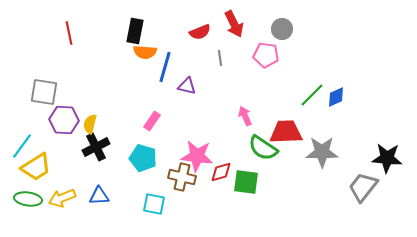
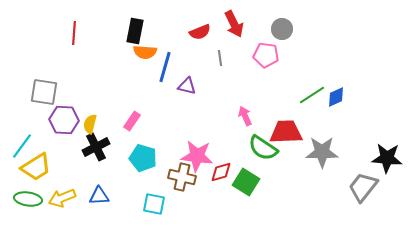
red line: moved 5 px right; rotated 15 degrees clockwise
green line: rotated 12 degrees clockwise
pink rectangle: moved 20 px left
green square: rotated 24 degrees clockwise
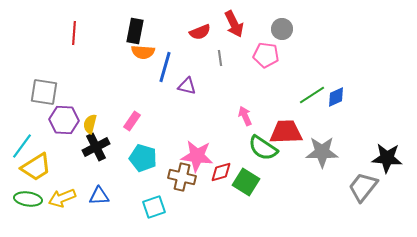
orange semicircle: moved 2 px left
cyan square: moved 3 px down; rotated 30 degrees counterclockwise
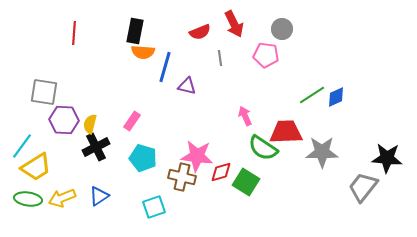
blue triangle: rotated 30 degrees counterclockwise
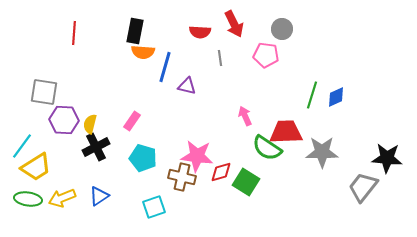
red semicircle: rotated 25 degrees clockwise
green line: rotated 40 degrees counterclockwise
green semicircle: moved 4 px right
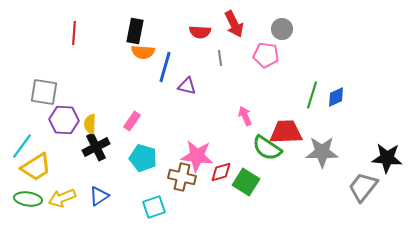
yellow semicircle: rotated 12 degrees counterclockwise
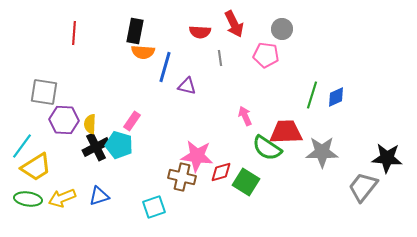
cyan pentagon: moved 24 px left, 13 px up
blue triangle: rotated 15 degrees clockwise
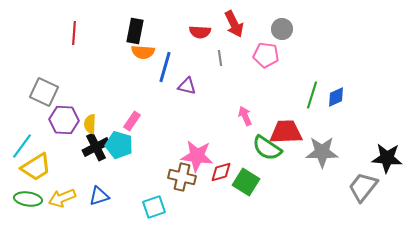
gray square: rotated 16 degrees clockwise
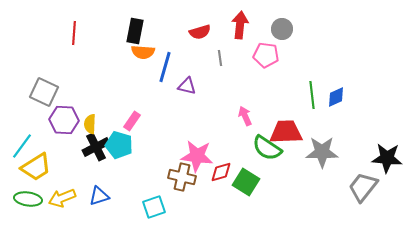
red arrow: moved 6 px right, 1 px down; rotated 148 degrees counterclockwise
red semicircle: rotated 20 degrees counterclockwise
green line: rotated 24 degrees counterclockwise
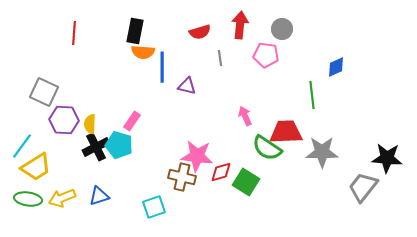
blue line: moved 3 px left; rotated 16 degrees counterclockwise
blue diamond: moved 30 px up
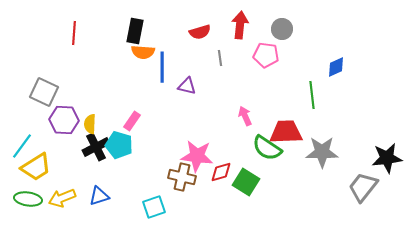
black star: rotated 12 degrees counterclockwise
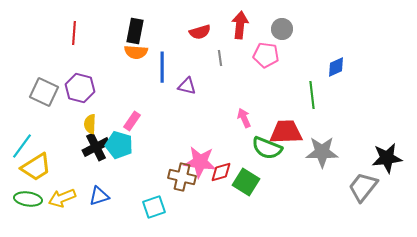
orange semicircle: moved 7 px left
pink arrow: moved 1 px left, 2 px down
purple hexagon: moved 16 px right, 32 px up; rotated 12 degrees clockwise
green semicircle: rotated 12 degrees counterclockwise
pink star: moved 3 px right, 6 px down
